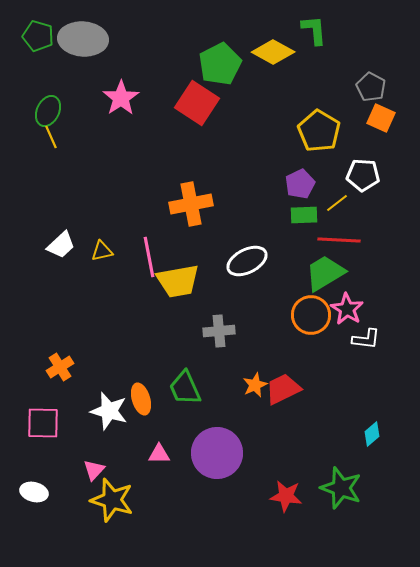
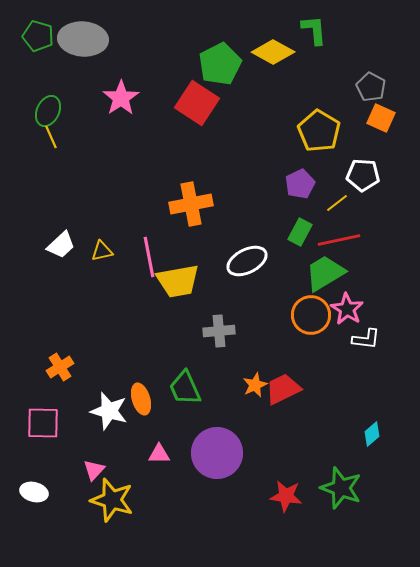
green rectangle at (304, 215): moved 4 px left, 17 px down; rotated 60 degrees counterclockwise
red line at (339, 240): rotated 15 degrees counterclockwise
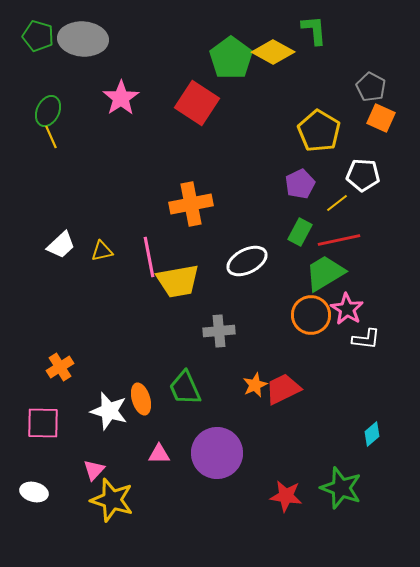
green pentagon at (220, 64): moved 11 px right, 6 px up; rotated 9 degrees counterclockwise
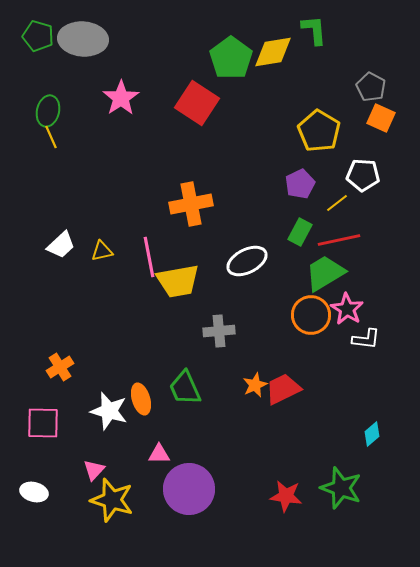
yellow diamond at (273, 52): rotated 39 degrees counterclockwise
green ellipse at (48, 111): rotated 12 degrees counterclockwise
purple circle at (217, 453): moved 28 px left, 36 px down
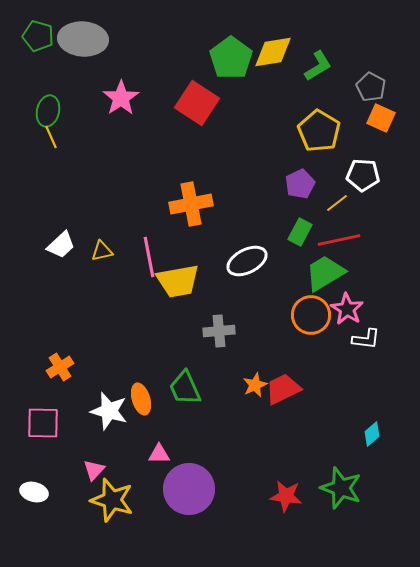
green L-shape at (314, 30): moved 4 px right, 36 px down; rotated 64 degrees clockwise
